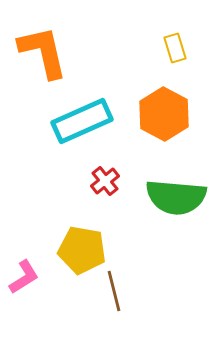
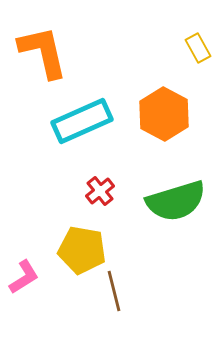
yellow rectangle: moved 23 px right; rotated 12 degrees counterclockwise
red cross: moved 5 px left, 10 px down
green semicircle: moved 4 px down; rotated 22 degrees counterclockwise
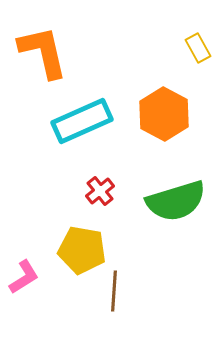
brown line: rotated 18 degrees clockwise
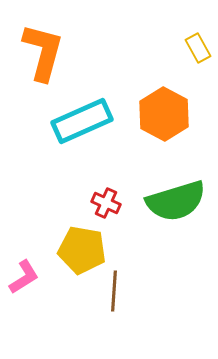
orange L-shape: rotated 28 degrees clockwise
red cross: moved 6 px right, 12 px down; rotated 28 degrees counterclockwise
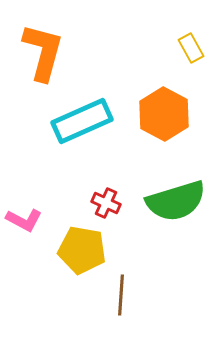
yellow rectangle: moved 7 px left
pink L-shape: moved 57 px up; rotated 60 degrees clockwise
brown line: moved 7 px right, 4 px down
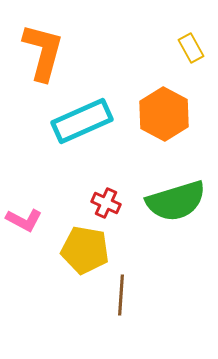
yellow pentagon: moved 3 px right
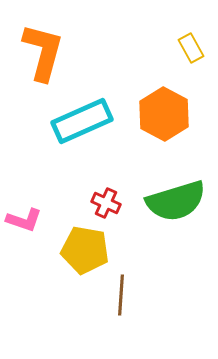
pink L-shape: rotated 9 degrees counterclockwise
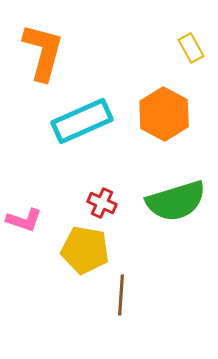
red cross: moved 4 px left
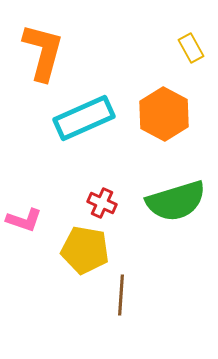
cyan rectangle: moved 2 px right, 3 px up
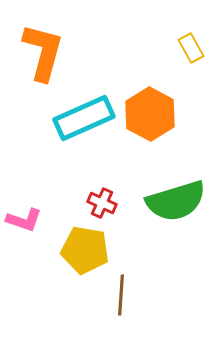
orange hexagon: moved 14 px left
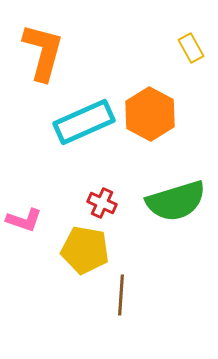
cyan rectangle: moved 4 px down
